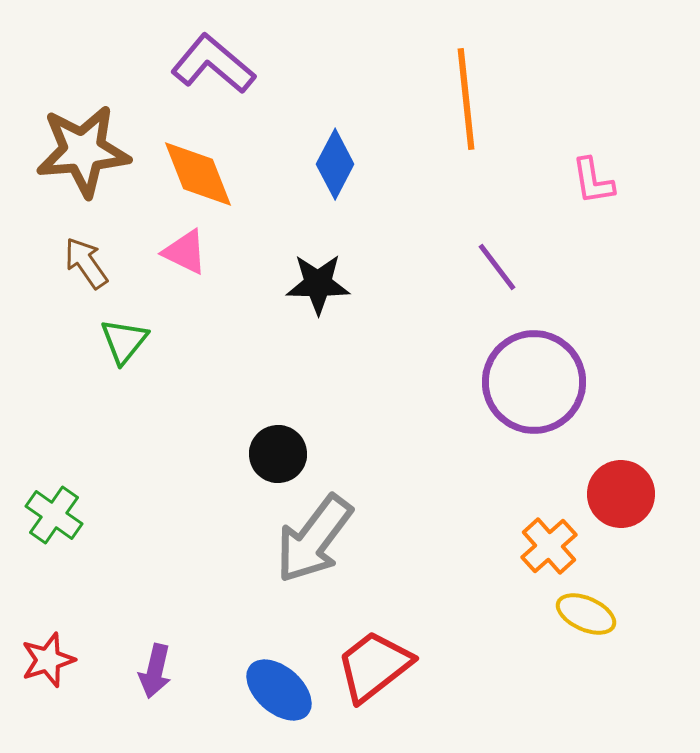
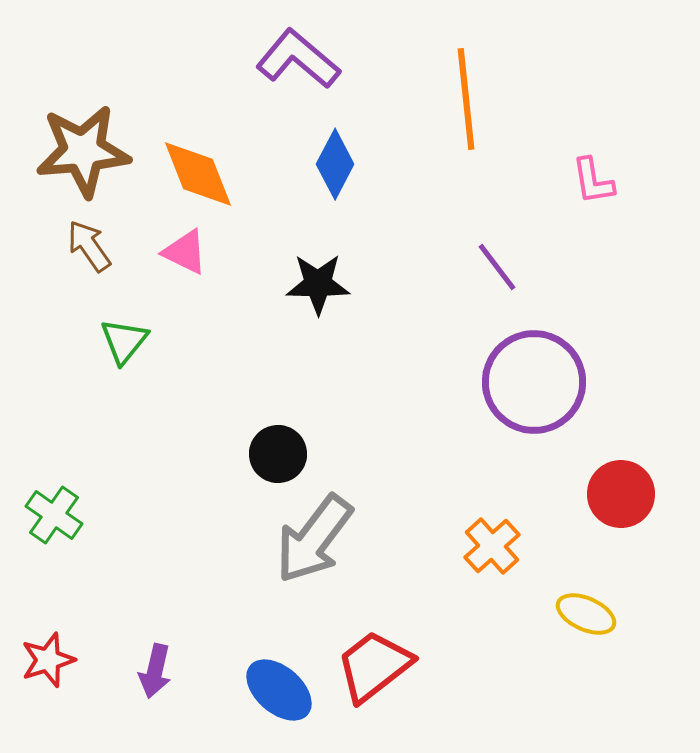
purple L-shape: moved 85 px right, 5 px up
brown arrow: moved 3 px right, 17 px up
orange cross: moved 57 px left
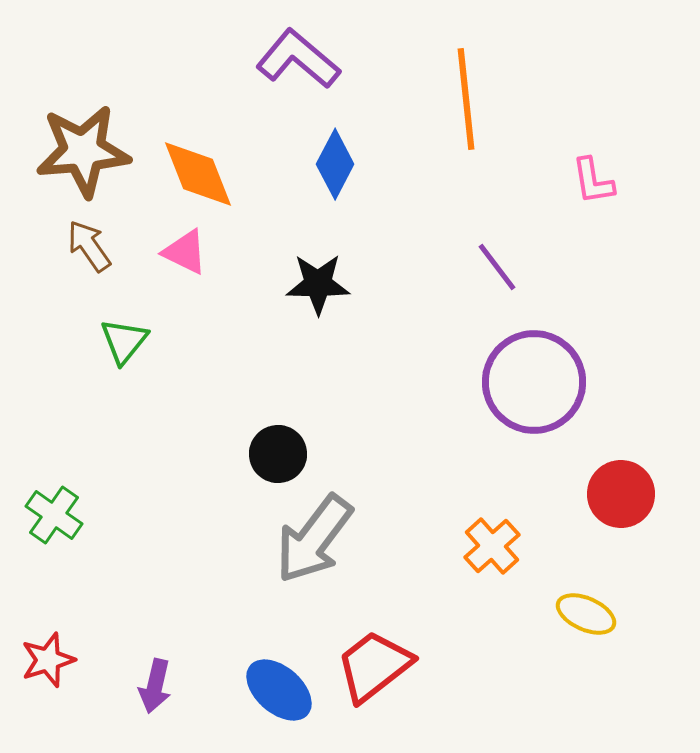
purple arrow: moved 15 px down
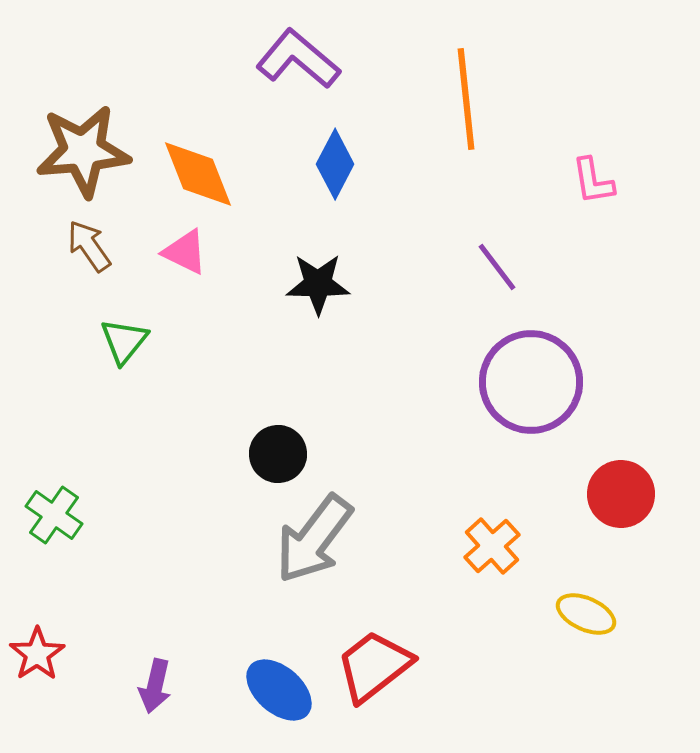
purple circle: moved 3 px left
red star: moved 11 px left, 6 px up; rotated 16 degrees counterclockwise
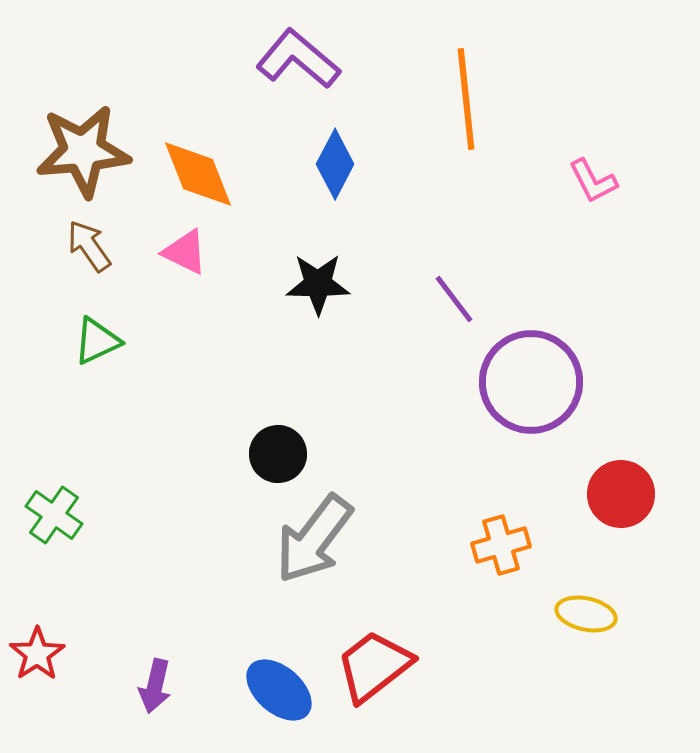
pink L-shape: rotated 18 degrees counterclockwise
purple line: moved 43 px left, 32 px down
green triangle: moved 27 px left; rotated 26 degrees clockwise
orange cross: moved 9 px right, 1 px up; rotated 26 degrees clockwise
yellow ellipse: rotated 12 degrees counterclockwise
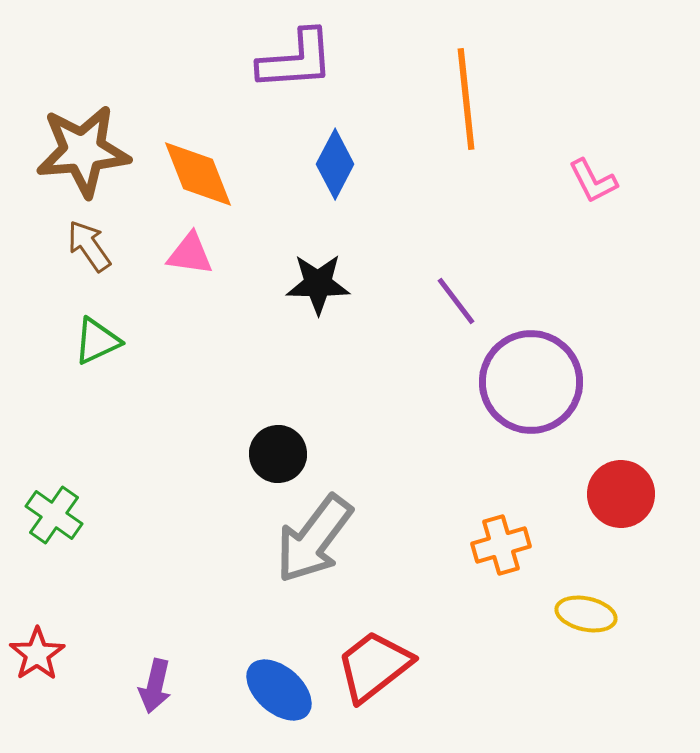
purple L-shape: moved 2 px left, 1 px down; rotated 136 degrees clockwise
pink triangle: moved 5 px right, 2 px down; rotated 18 degrees counterclockwise
purple line: moved 2 px right, 2 px down
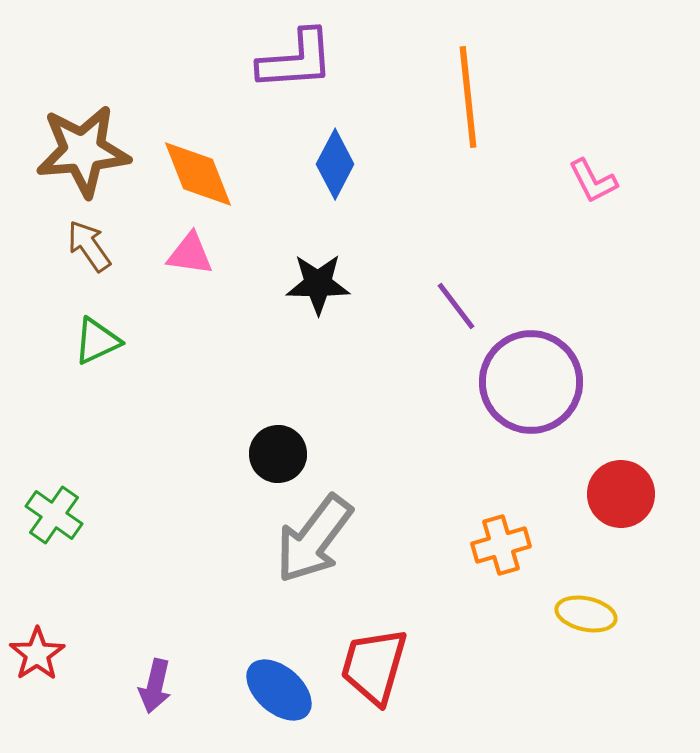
orange line: moved 2 px right, 2 px up
purple line: moved 5 px down
red trapezoid: rotated 36 degrees counterclockwise
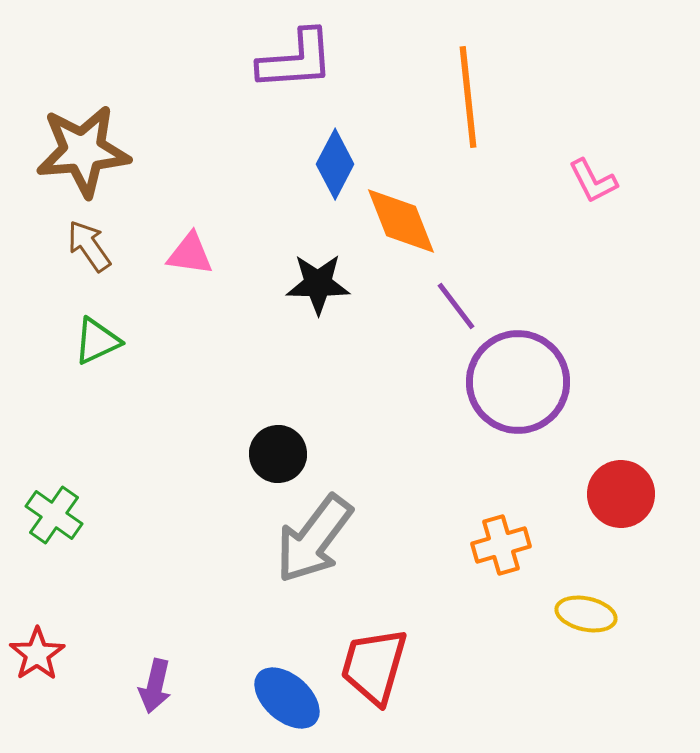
orange diamond: moved 203 px right, 47 px down
purple circle: moved 13 px left
blue ellipse: moved 8 px right, 8 px down
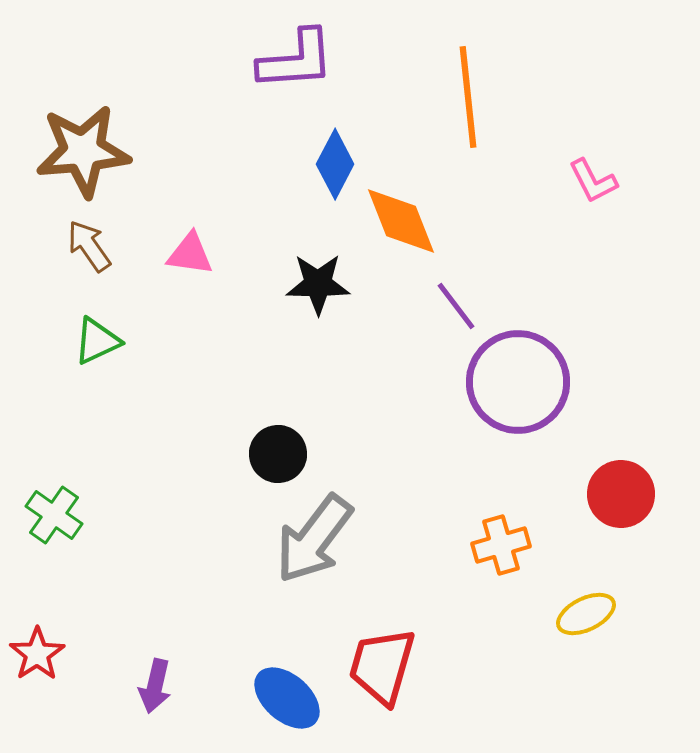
yellow ellipse: rotated 38 degrees counterclockwise
red trapezoid: moved 8 px right
